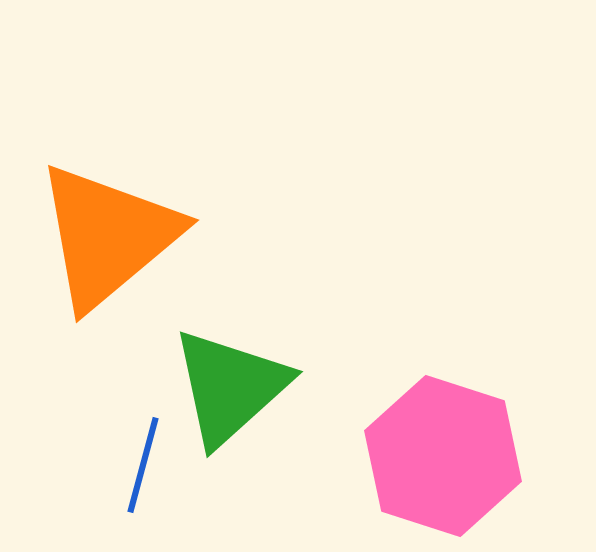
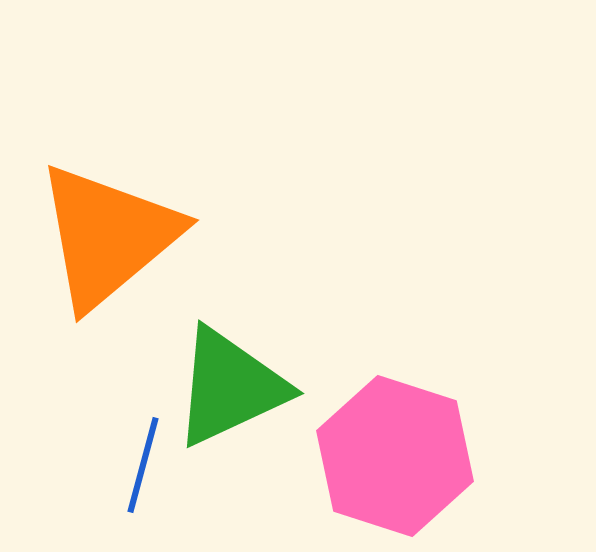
green triangle: rotated 17 degrees clockwise
pink hexagon: moved 48 px left
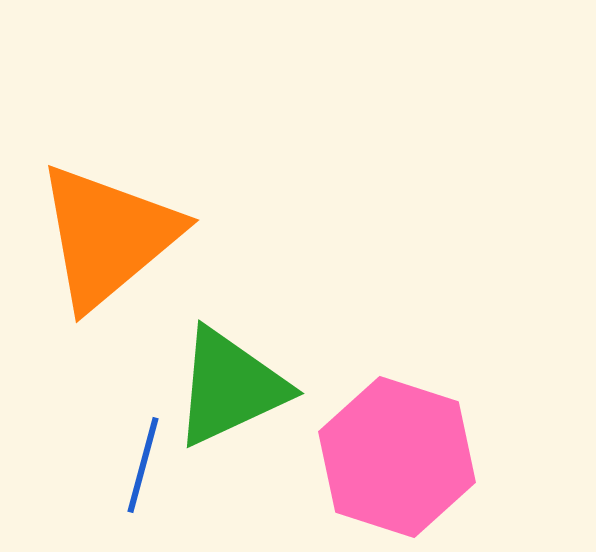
pink hexagon: moved 2 px right, 1 px down
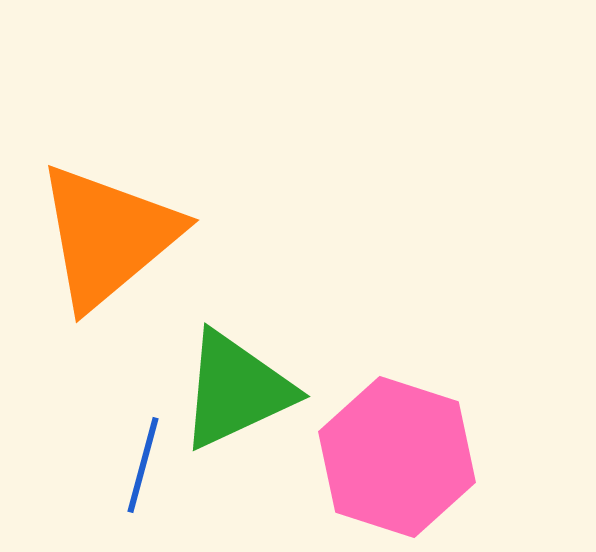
green triangle: moved 6 px right, 3 px down
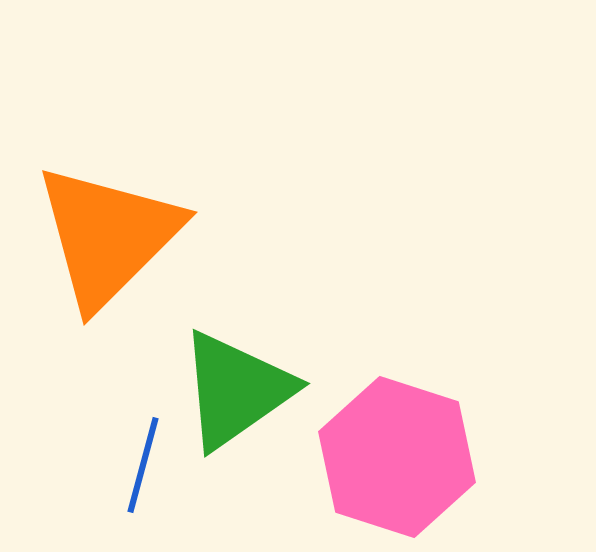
orange triangle: rotated 5 degrees counterclockwise
green triangle: rotated 10 degrees counterclockwise
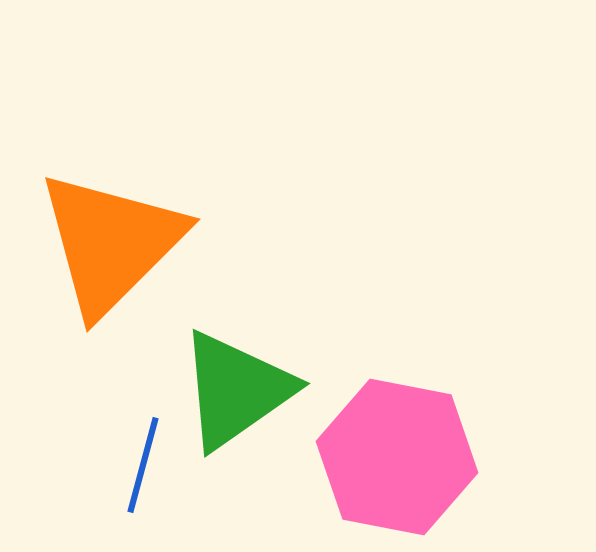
orange triangle: moved 3 px right, 7 px down
pink hexagon: rotated 7 degrees counterclockwise
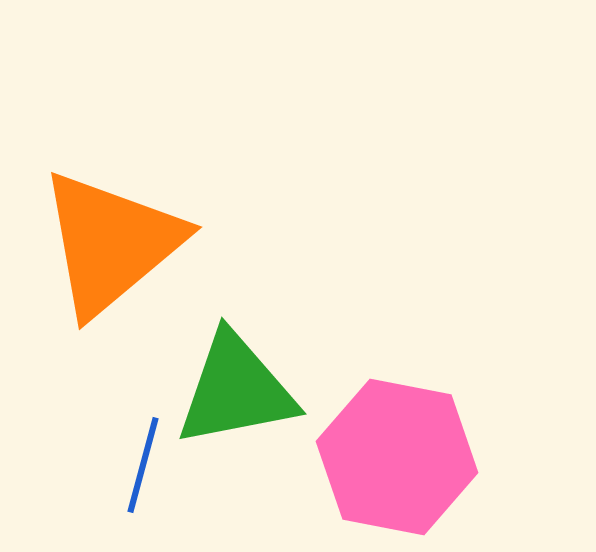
orange triangle: rotated 5 degrees clockwise
green triangle: rotated 24 degrees clockwise
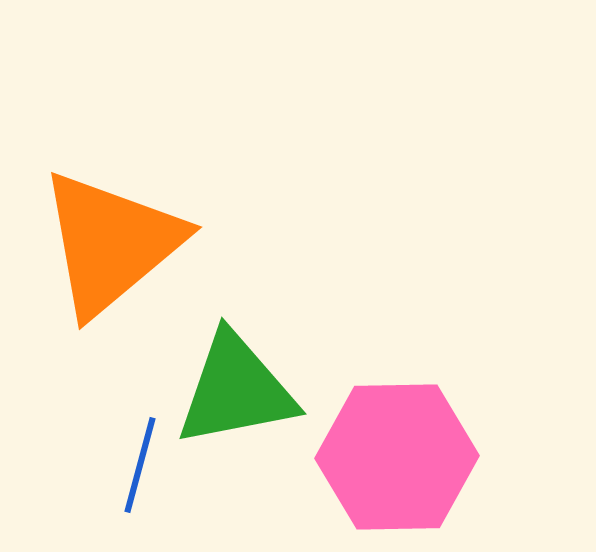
pink hexagon: rotated 12 degrees counterclockwise
blue line: moved 3 px left
